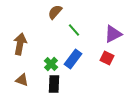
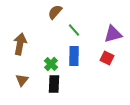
purple triangle: rotated 12 degrees clockwise
blue rectangle: moved 1 px right, 3 px up; rotated 36 degrees counterclockwise
brown triangle: rotated 48 degrees clockwise
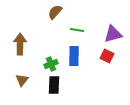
green line: moved 3 px right; rotated 40 degrees counterclockwise
brown arrow: rotated 10 degrees counterclockwise
red square: moved 2 px up
green cross: rotated 24 degrees clockwise
black rectangle: moved 1 px down
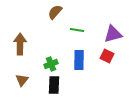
blue rectangle: moved 5 px right, 4 px down
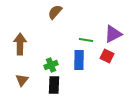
green line: moved 9 px right, 10 px down
purple triangle: rotated 12 degrees counterclockwise
green cross: moved 1 px down
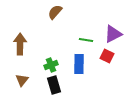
blue rectangle: moved 4 px down
black rectangle: rotated 18 degrees counterclockwise
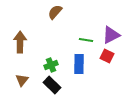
purple triangle: moved 2 px left, 1 px down
brown arrow: moved 2 px up
black rectangle: moved 2 px left; rotated 30 degrees counterclockwise
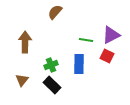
brown arrow: moved 5 px right
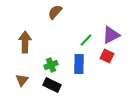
green line: rotated 56 degrees counterclockwise
black rectangle: rotated 18 degrees counterclockwise
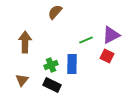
green line: rotated 24 degrees clockwise
blue rectangle: moved 7 px left
